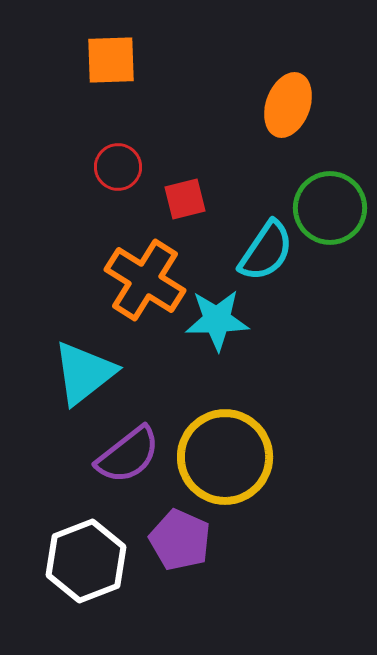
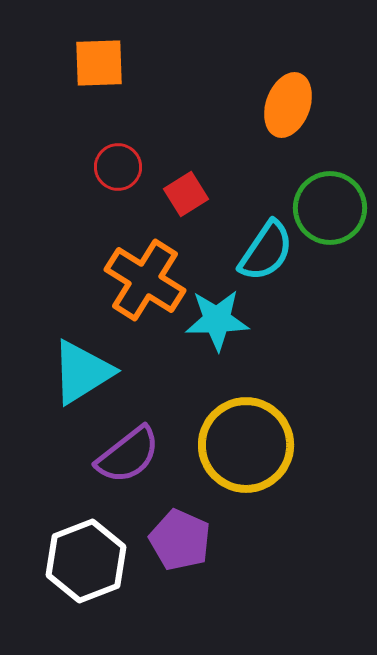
orange square: moved 12 px left, 3 px down
red square: moved 1 px right, 5 px up; rotated 18 degrees counterclockwise
cyan triangle: moved 2 px left, 1 px up; rotated 6 degrees clockwise
yellow circle: moved 21 px right, 12 px up
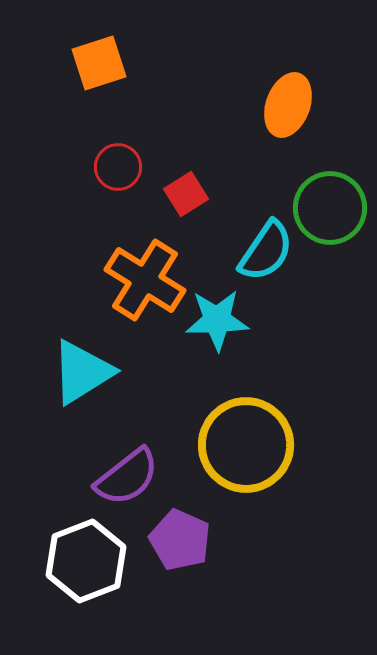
orange square: rotated 16 degrees counterclockwise
purple semicircle: moved 1 px left, 22 px down
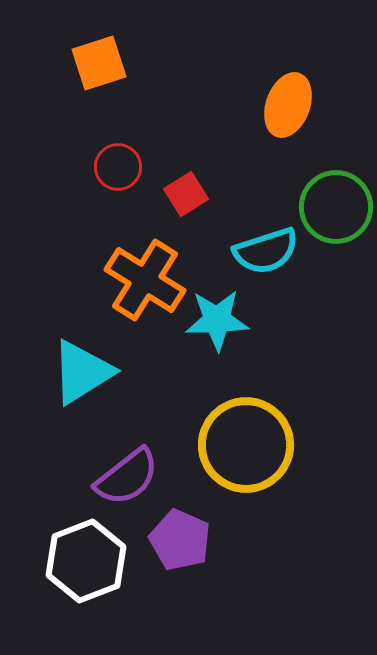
green circle: moved 6 px right, 1 px up
cyan semicircle: rotated 38 degrees clockwise
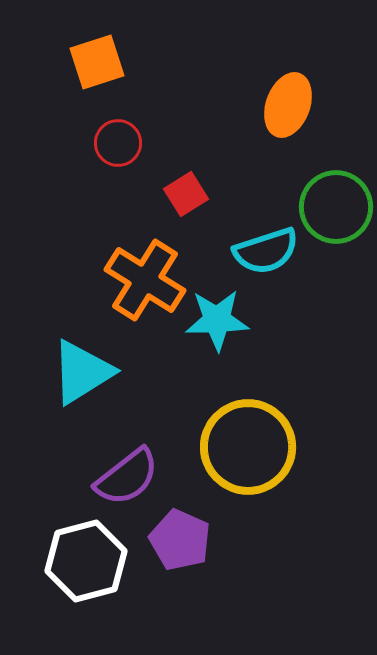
orange square: moved 2 px left, 1 px up
red circle: moved 24 px up
yellow circle: moved 2 px right, 2 px down
white hexagon: rotated 6 degrees clockwise
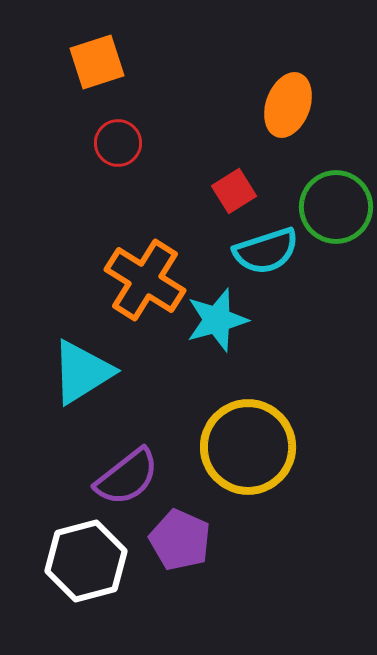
red square: moved 48 px right, 3 px up
cyan star: rotated 14 degrees counterclockwise
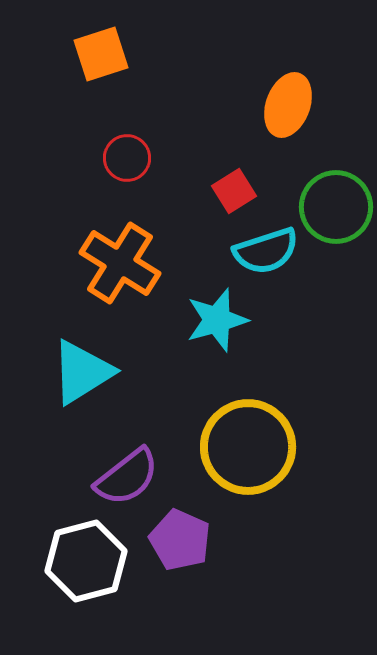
orange square: moved 4 px right, 8 px up
red circle: moved 9 px right, 15 px down
orange cross: moved 25 px left, 17 px up
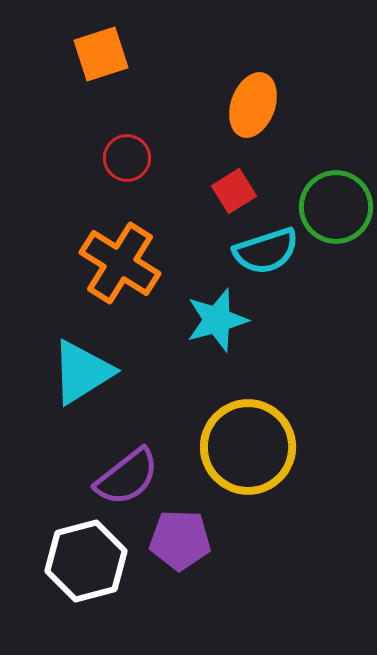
orange ellipse: moved 35 px left
purple pentagon: rotated 22 degrees counterclockwise
